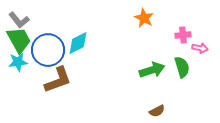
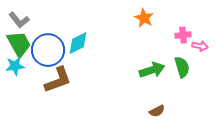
green trapezoid: moved 4 px down
pink arrow: moved 2 px up
cyan star: moved 3 px left, 4 px down
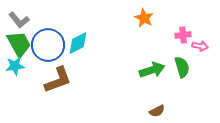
blue circle: moved 5 px up
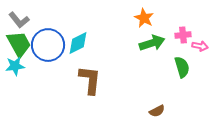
green arrow: moved 27 px up
brown L-shape: moved 32 px right; rotated 64 degrees counterclockwise
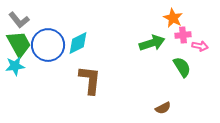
orange star: moved 29 px right
green semicircle: rotated 15 degrees counterclockwise
brown semicircle: moved 6 px right, 3 px up
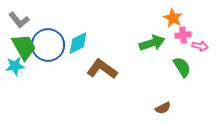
green trapezoid: moved 5 px right, 3 px down
brown L-shape: moved 12 px right, 11 px up; rotated 60 degrees counterclockwise
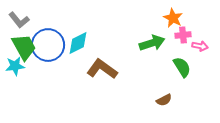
brown semicircle: moved 1 px right, 8 px up
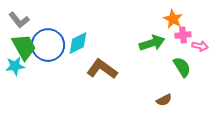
orange star: moved 1 px down
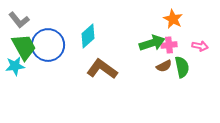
pink cross: moved 14 px left, 10 px down
cyan diamond: moved 10 px right, 7 px up; rotated 15 degrees counterclockwise
green semicircle: rotated 20 degrees clockwise
brown semicircle: moved 34 px up
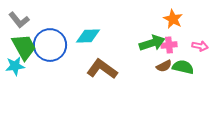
cyan diamond: rotated 40 degrees clockwise
blue circle: moved 2 px right
green semicircle: moved 1 px right; rotated 65 degrees counterclockwise
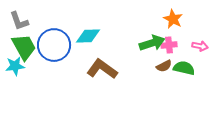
gray L-shape: moved 1 px down; rotated 20 degrees clockwise
blue circle: moved 4 px right
green semicircle: moved 1 px right, 1 px down
